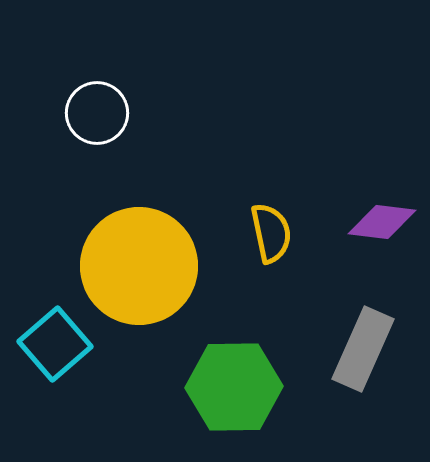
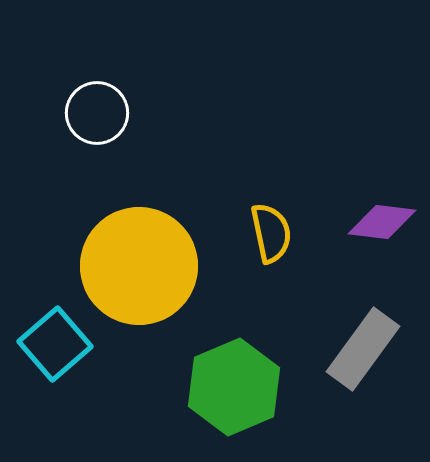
gray rectangle: rotated 12 degrees clockwise
green hexagon: rotated 22 degrees counterclockwise
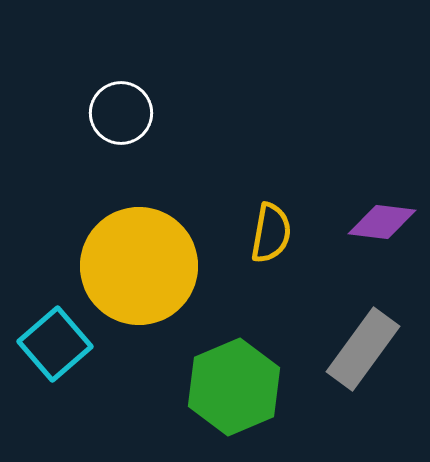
white circle: moved 24 px right
yellow semicircle: rotated 22 degrees clockwise
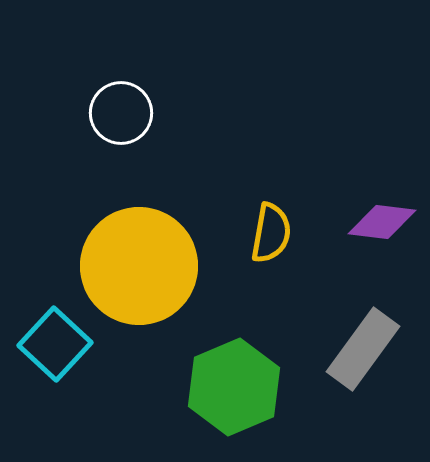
cyan square: rotated 6 degrees counterclockwise
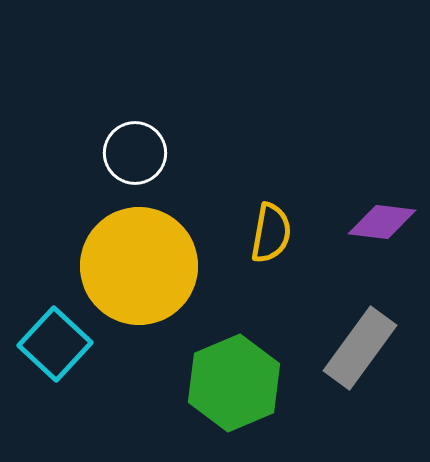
white circle: moved 14 px right, 40 px down
gray rectangle: moved 3 px left, 1 px up
green hexagon: moved 4 px up
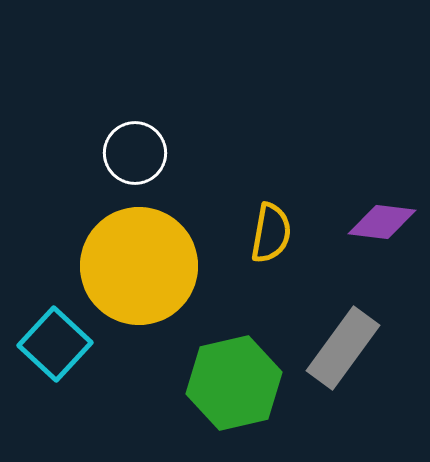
gray rectangle: moved 17 px left
green hexagon: rotated 10 degrees clockwise
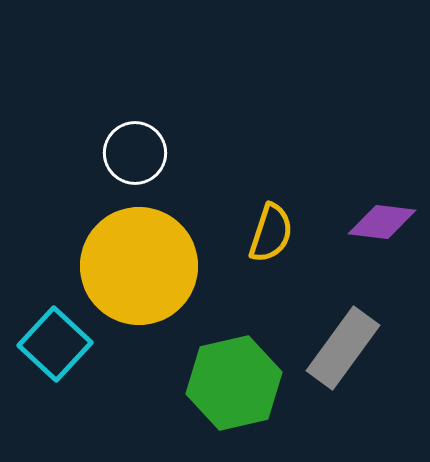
yellow semicircle: rotated 8 degrees clockwise
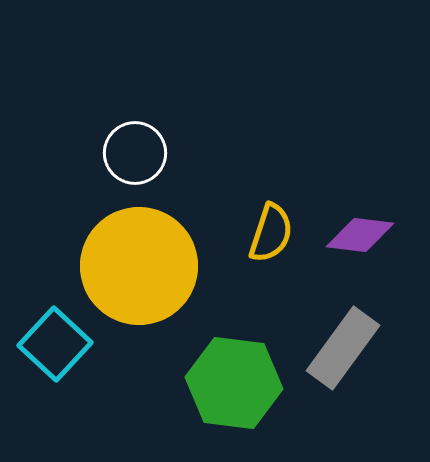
purple diamond: moved 22 px left, 13 px down
green hexagon: rotated 20 degrees clockwise
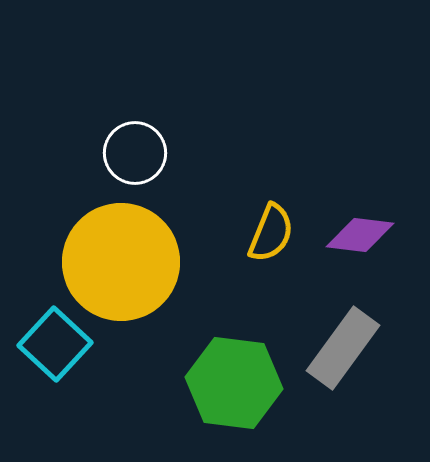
yellow semicircle: rotated 4 degrees clockwise
yellow circle: moved 18 px left, 4 px up
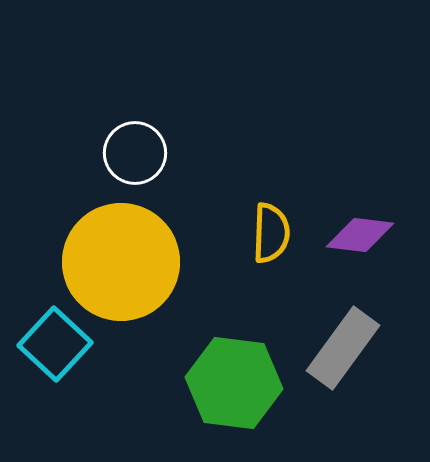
yellow semicircle: rotated 20 degrees counterclockwise
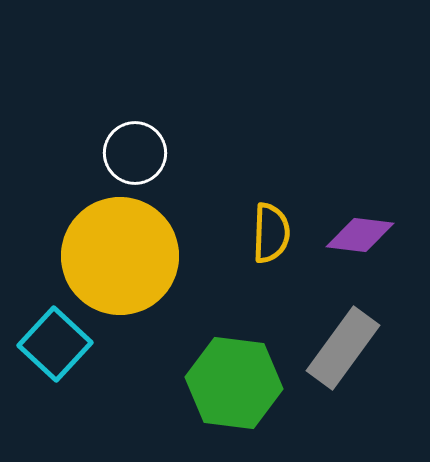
yellow circle: moved 1 px left, 6 px up
